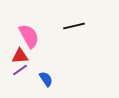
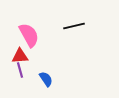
pink semicircle: moved 1 px up
purple line: rotated 70 degrees counterclockwise
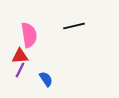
pink semicircle: rotated 20 degrees clockwise
purple line: rotated 42 degrees clockwise
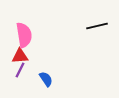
black line: moved 23 px right
pink semicircle: moved 5 px left
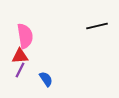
pink semicircle: moved 1 px right, 1 px down
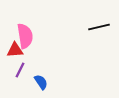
black line: moved 2 px right, 1 px down
red triangle: moved 5 px left, 6 px up
blue semicircle: moved 5 px left, 3 px down
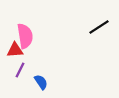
black line: rotated 20 degrees counterclockwise
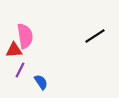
black line: moved 4 px left, 9 px down
red triangle: moved 1 px left
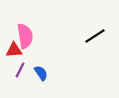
blue semicircle: moved 9 px up
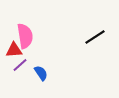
black line: moved 1 px down
purple line: moved 5 px up; rotated 21 degrees clockwise
